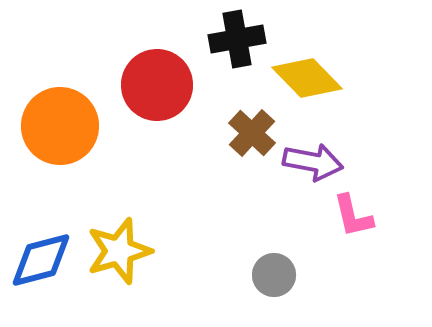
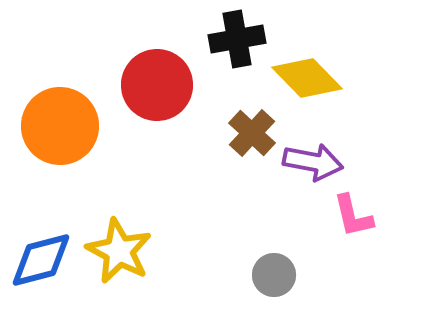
yellow star: rotated 28 degrees counterclockwise
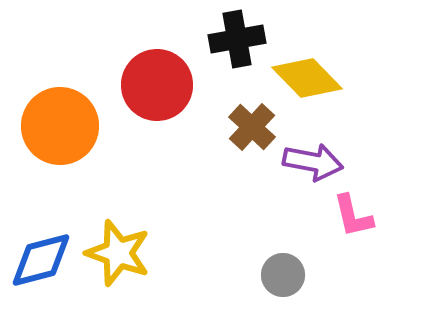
brown cross: moved 6 px up
yellow star: moved 1 px left, 2 px down; rotated 8 degrees counterclockwise
gray circle: moved 9 px right
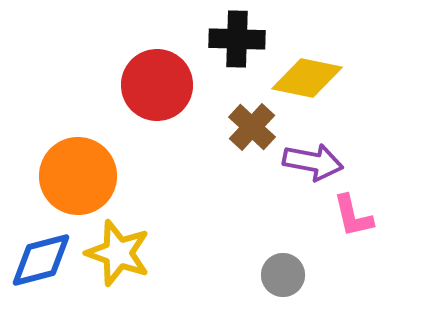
black cross: rotated 12 degrees clockwise
yellow diamond: rotated 34 degrees counterclockwise
orange circle: moved 18 px right, 50 px down
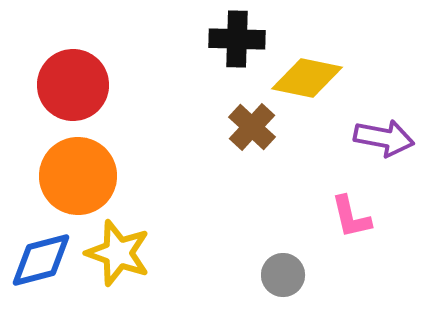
red circle: moved 84 px left
purple arrow: moved 71 px right, 24 px up
pink L-shape: moved 2 px left, 1 px down
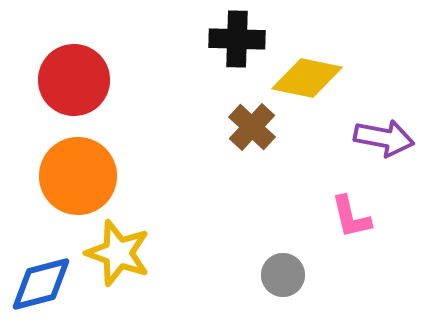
red circle: moved 1 px right, 5 px up
blue diamond: moved 24 px down
